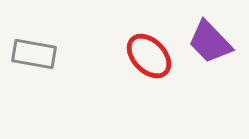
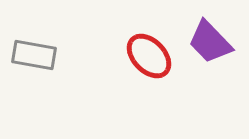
gray rectangle: moved 1 px down
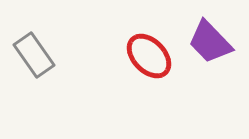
gray rectangle: rotated 45 degrees clockwise
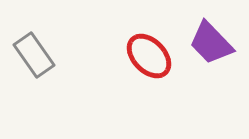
purple trapezoid: moved 1 px right, 1 px down
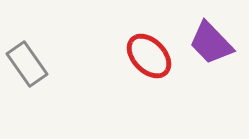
gray rectangle: moved 7 px left, 9 px down
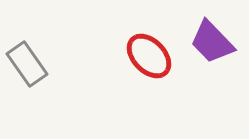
purple trapezoid: moved 1 px right, 1 px up
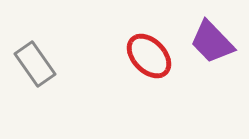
gray rectangle: moved 8 px right
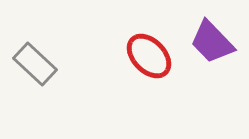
gray rectangle: rotated 12 degrees counterclockwise
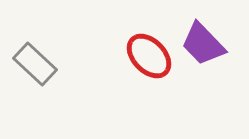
purple trapezoid: moved 9 px left, 2 px down
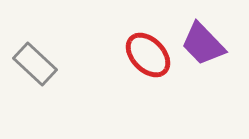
red ellipse: moved 1 px left, 1 px up
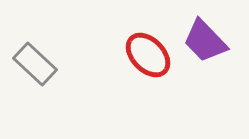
purple trapezoid: moved 2 px right, 3 px up
